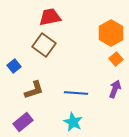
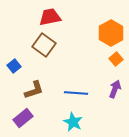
purple rectangle: moved 4 px up
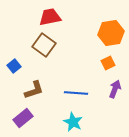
orange hexagon: rotated 20 degrees clockwise
orange square: moved 8 px left, 4 px down; rotated 16 degrees clockwise
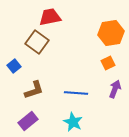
brown square: moved 7 px left, 3 px up
purple rectangle: moved 5 px right, 3 px down
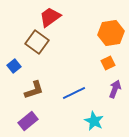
red trapezoid: rotated 25 degrees counterclockwise
blue line: moved 2 px left; rotated 30 degrees counterclockwise
cyan star: moved 21 px right, 1 px up
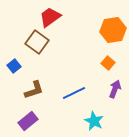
orange hexagon: moved 2 px right, 3 px up
orange square: rotated 24 degrees counterclockwise
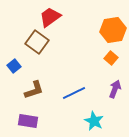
orange square: moved 3 px right, 5 px up
purple rectangle: rotated 48 degrees clockwise
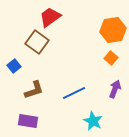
cyan star: moved 1 px left
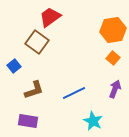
orange square: moved 2 px right
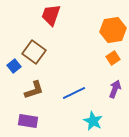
red trapezoid: moved 1 px right, 2 px up; rotated 35 degrees counterclockwise
brown square: moved 3 px left, 10 px down
orange square: rotated 16 degrees clockwise
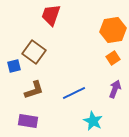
blue square: rotated 24 degrees clockwise
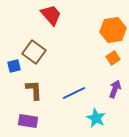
red trapezoid: rotated 120 degrees clockwise
brown L-shape: rotated 75 degrees counterclockwise
cyan star: moved 3 px right, 3 px up
